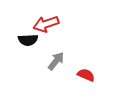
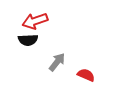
red arrow: moved 11 px left, 3 px up
gray arrow: moved 1 px right, 1 px down
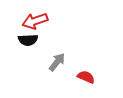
red semicircle: moved 2 px down
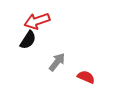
red arrow: moved 2 px right
black semicircle: rotated 54 degrees counterclockwise
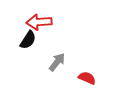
red arrow: moved 2 px right, 1 px down; rotated 15 degrees clockwise
red semicircle: moved 1 px right, 1 px down
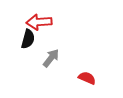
black semicircle: moved 1 px up; rotated 18 degrees counterclockwise
gray arrow: moved 6 px left, 4 px up
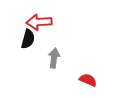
gray arrow: moved 3 px right; rotated 30 degrees counterclockwise
red semicircle: moved 1 px right, 2 px down
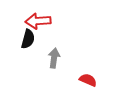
red arrow: moved 1 px left, 1 px up
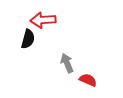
red arrow: moved 5 px right, 1 px up
gray arrow: moved 13 px right, 5 px down; rotated 30 degrees counterclockwise
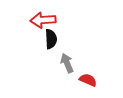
black semicircle: moved 23 px right; rotated 18 degrees counterclockwise
